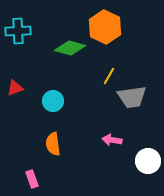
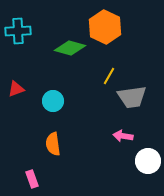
red triangle: moved 1 px right, 1 px down
pink arrow: moved 11 px right, 4 px up
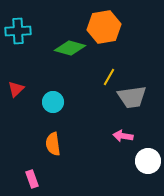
orange hexagon: moved 1 px left; rotated 24 degrees clockwise
yellow line: moved 1 px down
red triangle: rotated 24 degrees counterclockwise
cyan circle: moved 1 px down
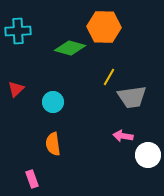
orange hexagon: rotated 12 degrees clockwise
white circle: moved 6 px up
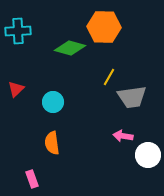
orange semicircle: moved 1 px left, 1 px up
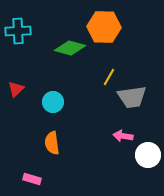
pink rectangle: rotated 54 degrees counterclockwise
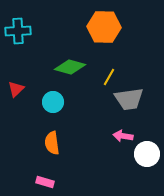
green diamond: moved 19 px down
gray trapezoid: moved 3 px left, 2 px down
white circle: moved 1 px left, 1 px up
pink rectangle: moved 13 px right, 3 px down
